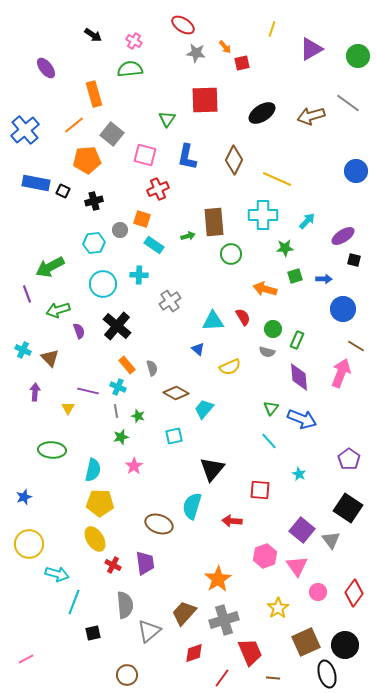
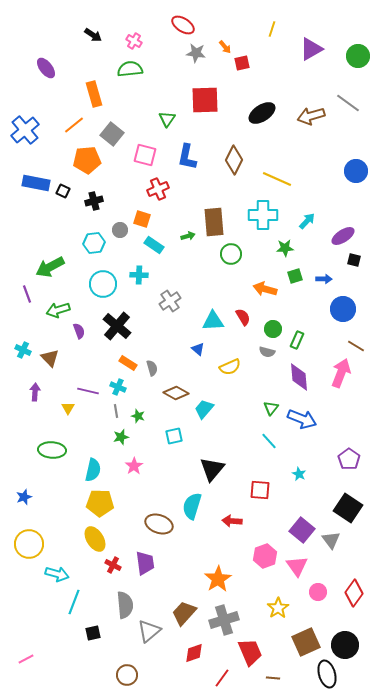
orange rectangle at (127, 365): moved 1 px right, 2 px up; rotated 18 degrees counterclockwise
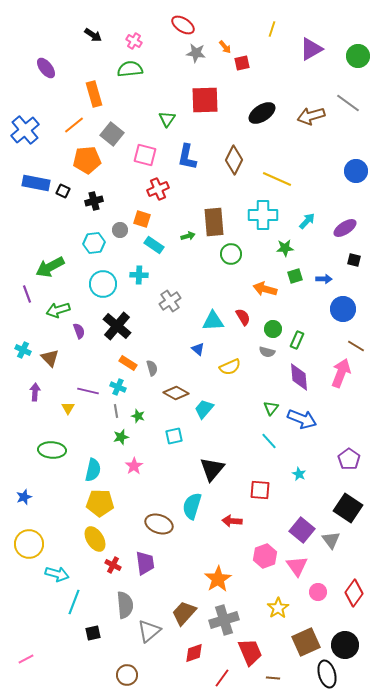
purple ellipse at (343, 236): moved 2 px right, 8 px up
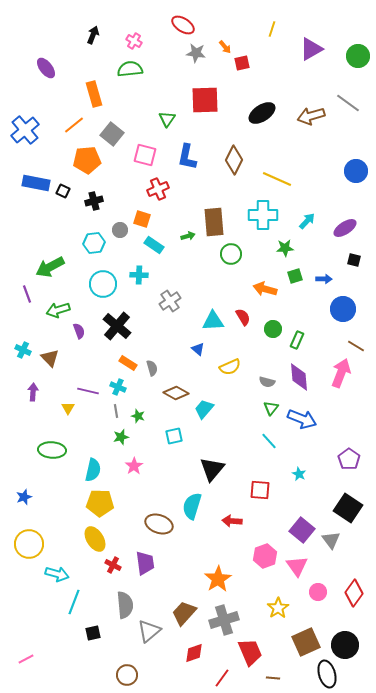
black arrow at (93, 35): rotated 102 degrees counterclockwise
gray semicircle at (267, 352): moved 30 px down
purple arrow at (35, 392): moved 2 px left
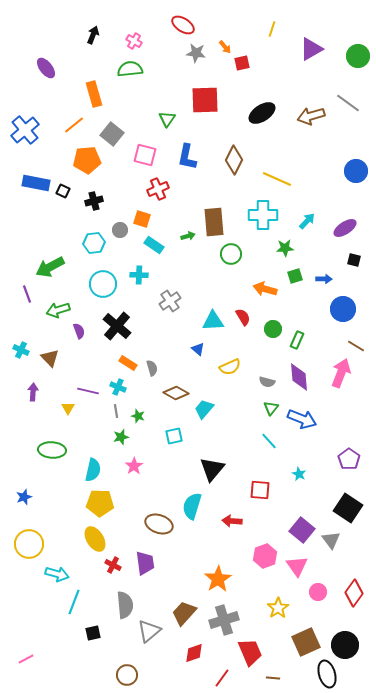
cyan cross at (23, 350): moved 2 px left
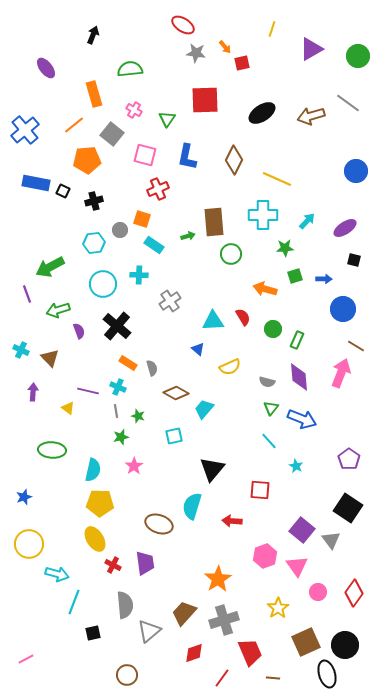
pink cross at (134, 41): moved 69 px down
yellow triangle at (68, 408): rotated 24 degrees counterclockwise
cyan star at (299, 474): moved 3 px left, 8 px up
